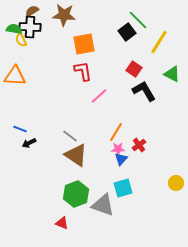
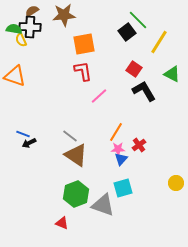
brown star: rotated 10 degrees counterclockwise
orange triangle: rotated 15 degrees clockwise
blue line: moved 3 px right, 5 px down
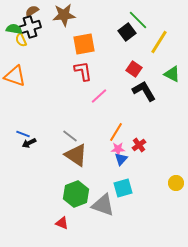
black cross: rotated 20 degrees counterclockwise
